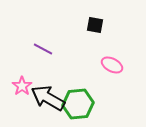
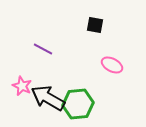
pink star: rotated 12 degrees counterclockwise
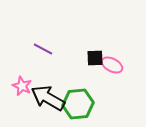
black square: moved 33 px down; rotated 12 degrees counterclockwise
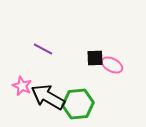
black arrow: moved 1 px up
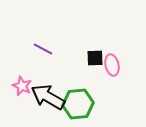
pink ellipse: rotated 50 degrees clockwise
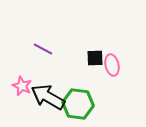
green hexagon: rotated 12 degrees clockwise
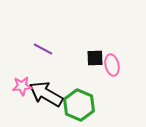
pink star: rotated 30 degrees counterclockwise
black arrow: moved 2 px left, 3 px up
green hexagon: moved 1 px right, 1 px down; rotated 16 degrees clockwise
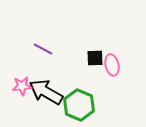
black arrow: moved 2 px up
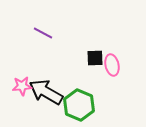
purple line: moved 16 px up
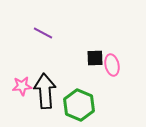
black arrow: moved 1 px left, 1 px up; rotated 56 degrees clockwise
